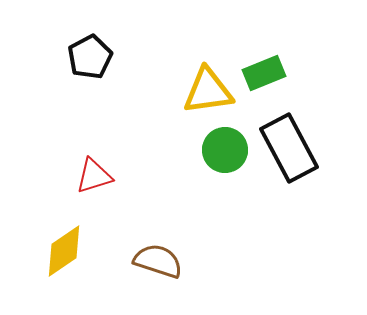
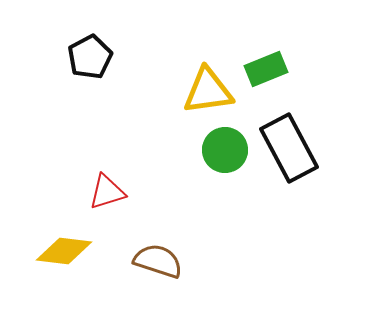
green rectangle: moved 2 px right, 4 px up
red triangle: moved 13 px right, 16 px down
yellow diamond: rotated 42 degrees clockwise
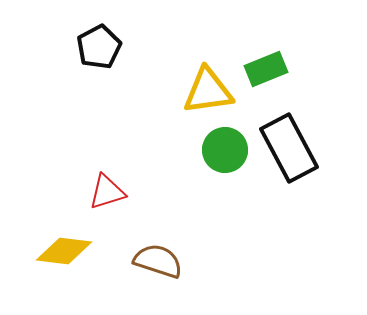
black pentagon: moved 9 px right, 10 px up
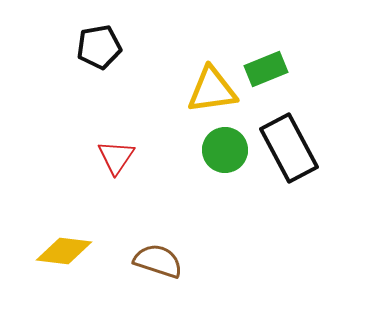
black pentagon: rotated 18 degrees clockwise
yellow triangle: moved 4 px right, 1 px up
red triangle: moved 9 px right, 35 px up; rotated 39 degrees counterclockwise
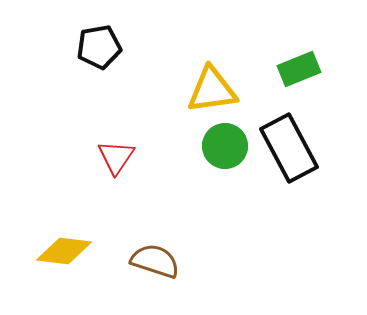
green rectangle: moved 33 px right
green circle: moved 4 px up
brown semicircle: moved 3 px left
